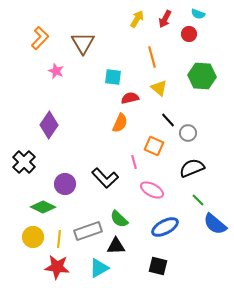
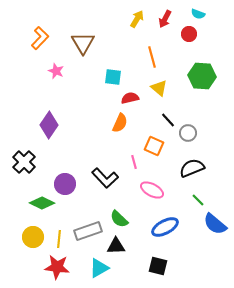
green diamond: moved 1 px left, 4 px up
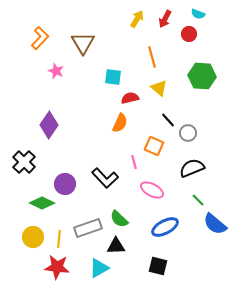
gray rectangle: moved 3 px up
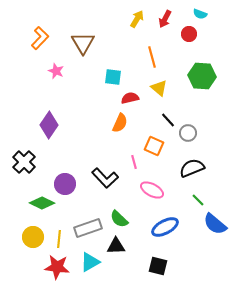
cyan semicircle: moved 2 px right
cyan triangle: moved 9 px left, 6 px up
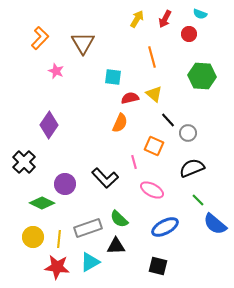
yellow triangle: moved 5 px left, 6 px down
